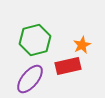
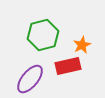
green hexagon: moved 8 px right, 5 px up
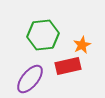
green hexagon: rotated 8 degrees clockwise
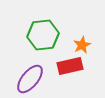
red rectangle: moved 2 px right
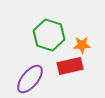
green hexagon: moved 6 px right; rotated 24 degrees clockwise
orange star: rotated 24 degrees clockwise
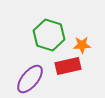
red rectangle: moved 2 px left
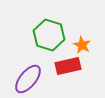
orange star: rotated 30 degrees clockwise
purple ellipse: moved 2 px left
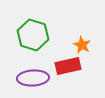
green hexagon: moved 16 px left
purple ellipse: moved 5 px right, 1 px up; rotated 48 degrees clockwise
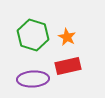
orange star: moved 15 px left, 8 px up
purple ellipse: moved 1 px down
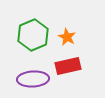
green hexagon: rotated 20 degrees clockwise
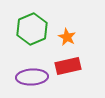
green hexagon: moved 1 px left, 6 px up
purple ellipse: moved 1 px left, 2 px up
